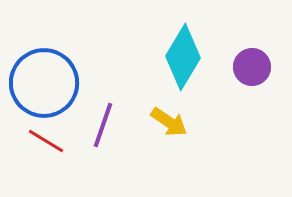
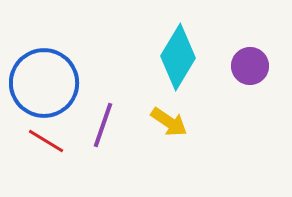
cyan diamond: moved 5 px left
purple circle: moved 2 px left, 1 px up
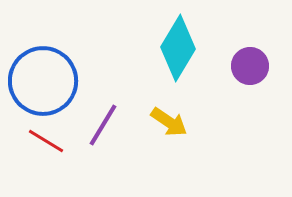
cyan diamond: moved 9 px up
blue circle: moved 1 px left, 2 px up
purple line: rotated 12 degrees clockwise
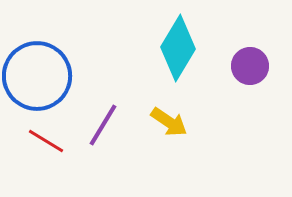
blue circle: moved 6 px left, 5 px up
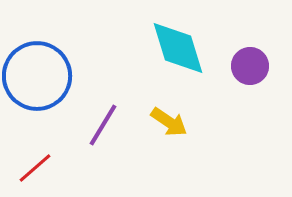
cyan diamond: rotated 48 degrees counterclockwise
red line: moved 11 px left, 27 px down; rotated 72 degrees counterclockwise
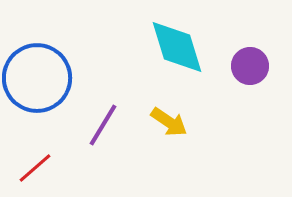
cyan diamond: moved 1 px left, 1 px up
blue circle: moved 2 px down
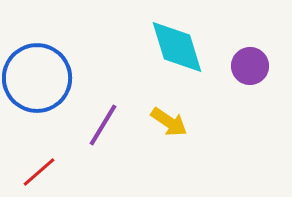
red line: moved 4 px right, 4 px down
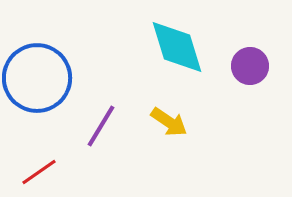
purple line: moved 2 px left, 1 px down
red line: rotated 6 degrees clockwise
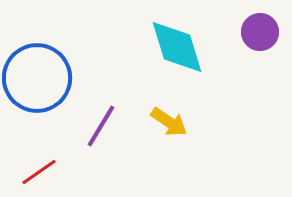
purple circle: moved 10 px right, 34 px up
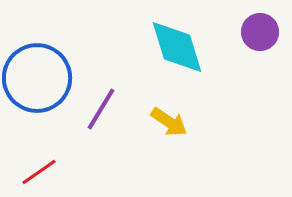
purple line: moved 17 px up
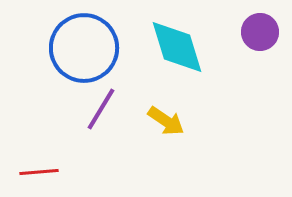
blue circle: moved 47 px right, 30 px up
yellow arrow: moved 3 px left, 1 px up
red line: rotated 30 degrees clockwise
